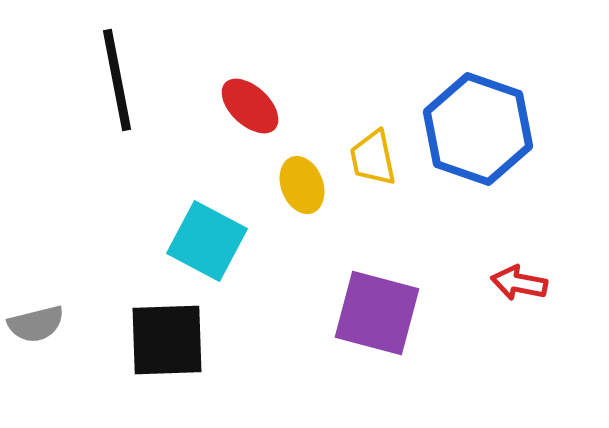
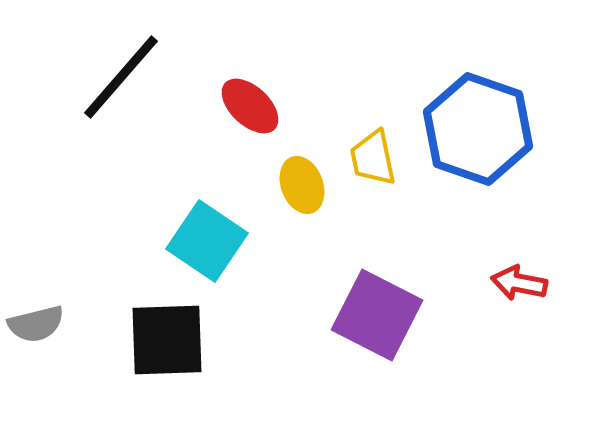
black line: moved 4 px right, 3 px up; rotated 52 degrees clockwise
cyan square: rotated 6 degrees clockwise
purple square: moved 2 px down; rotated 12 degrees clockwise
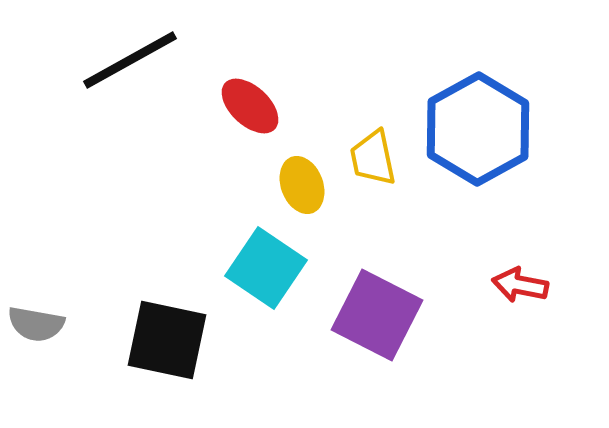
black line: moved 9 px right, 17 px up; rotated 20 degrees clockwise
blue hexagon: rotated 12 degrees clockwise
cyan square: moved 59 px right, 27 px down
red arrow: moved 1 px right, 2 px down
gray semicircle: rotated 24 degrees clockwise
black square: rotated 14 degrees clockwise
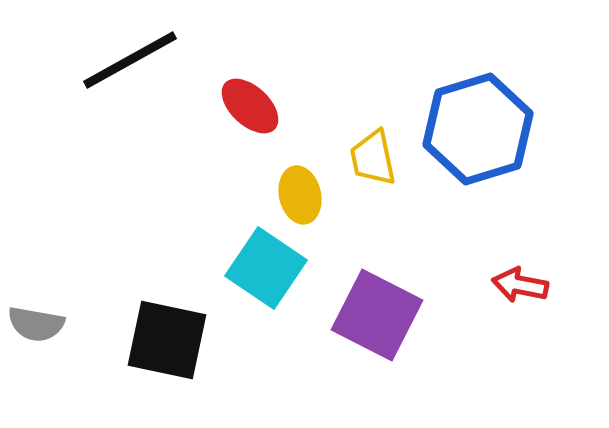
blue hexagon: rotated 12 degrees clockwise
yellow ellipse: moved 2 px left, 10 px down; rotated 8 degrees clockwise
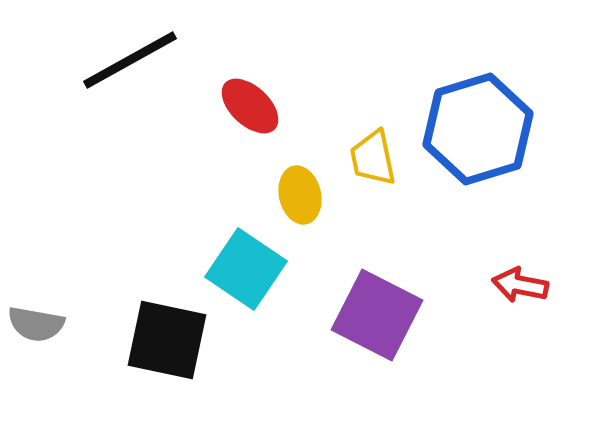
cyan square: moved 20 px left, 1 px down
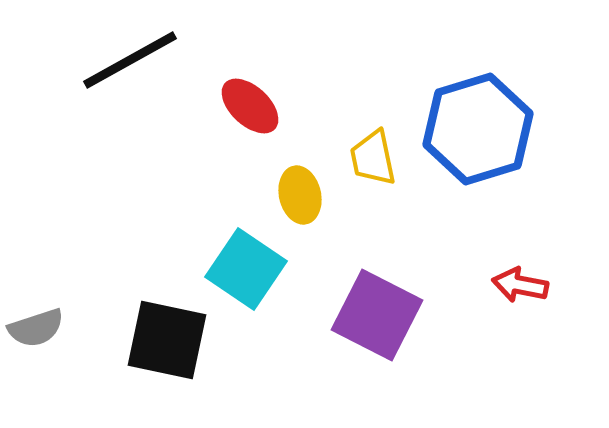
gray semicircle: moved 4 px down; rotated 28 degrees counterclockwise
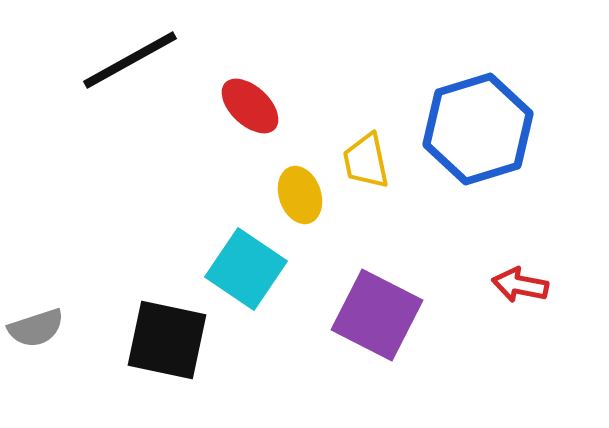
yellow trapezoid: moved 7 px left, 3 px down
yellow ellipse: rotated 6 degrees counterclockwise
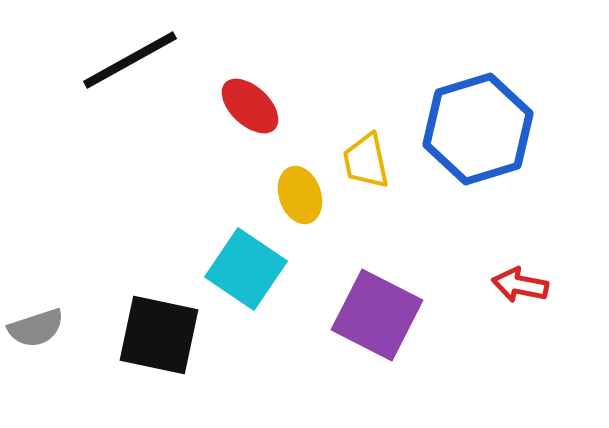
black square: moved 8 px left, 5 px up
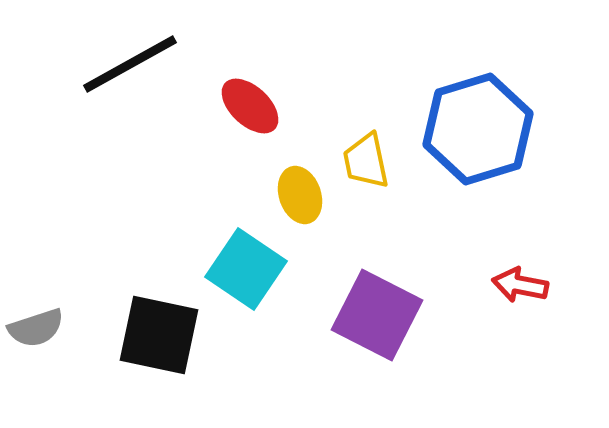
black line: moved 4 px down
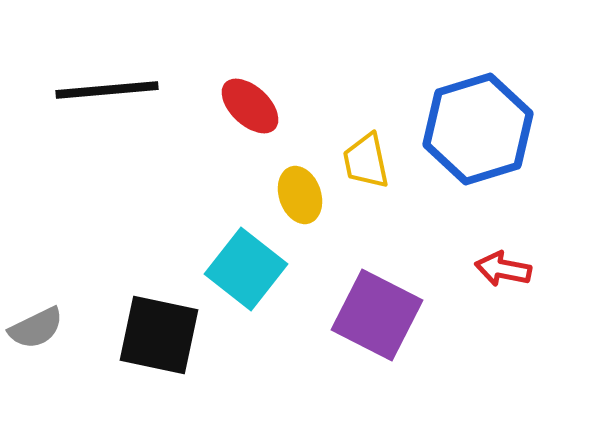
black line: moved 23 px left, 26 px down; rotated 24 degrees clockwise
cyan square: rotated 4 degrees clockwise
red arrow: moved 17 px left, 16 px up
gray semicircle: rotated 8 degrees counterclockwise
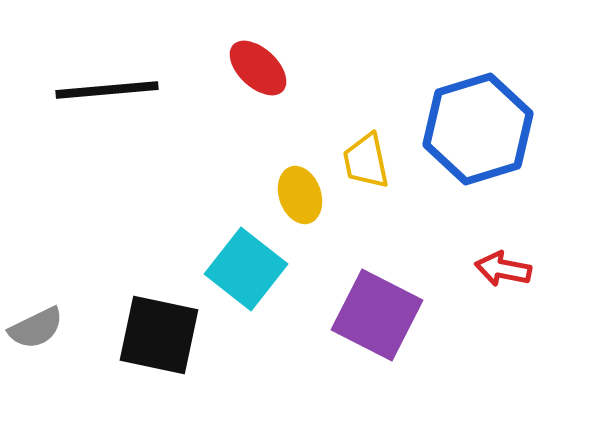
red ellipse: moved 8 px right, 38 px up
